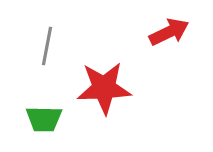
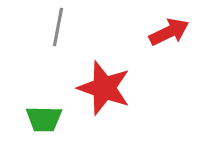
gray line: moved 11 px right, 19 px up
red star: rotated 22 degrees clockwise
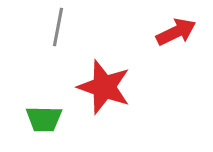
red arrow: moved 7 px right
red star: moved 1 px up
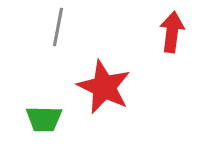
red arrow: moved 4 px left; rotated 57 degrees counterclockwise
red star: rotated 6 degrees clockwise
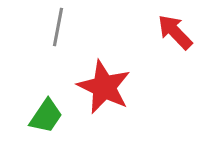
red arrow: moved 3 px right; rotated 51 degrees counterclockwise
green trapezoid: moved 2 px right, 3 px up; rotated 57 degrees counterclockwise
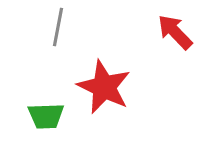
green trapezoid: rotated 54 degrees clockwise
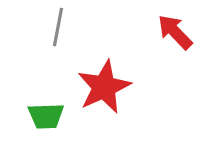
red star: rotated 22 degrees clockwise
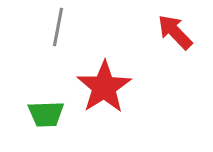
red star: rotated 8 degrees counterclockwise
green trapezoid: moved 2 px up
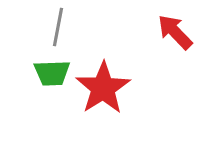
red star: moved 1 px left, 1 px down
green trapezoid: moved 6 px right, 41 px up
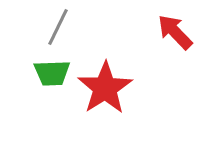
gray line: rotated 15 degrees clockwise
red star: moved 2 px right
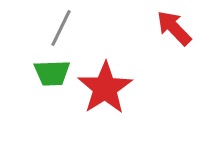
gray line: moved 3 px right, 1 px down
red arrow: moved 1 px left, 4 px up
